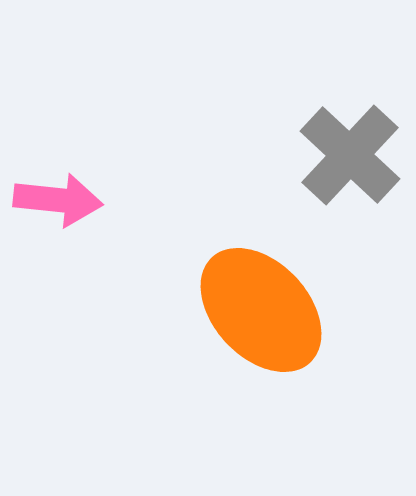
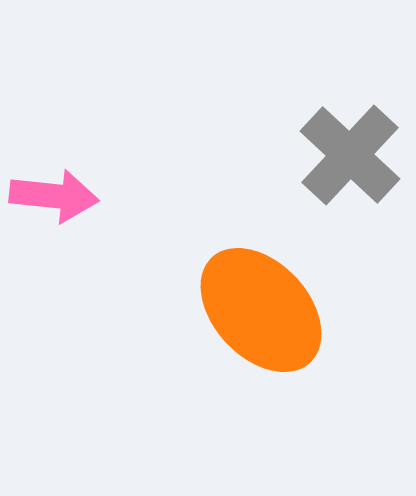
pink arrow: moved 4 px left, 4 px up
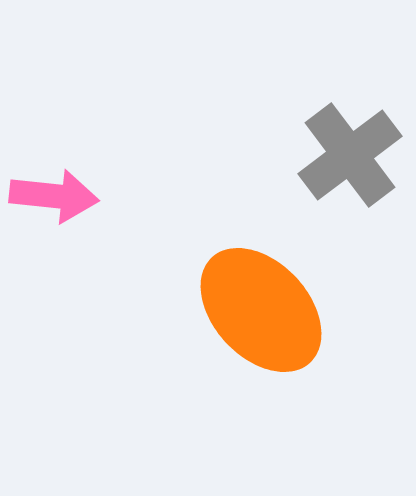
gray cross: rotated 10 degrees clockwise
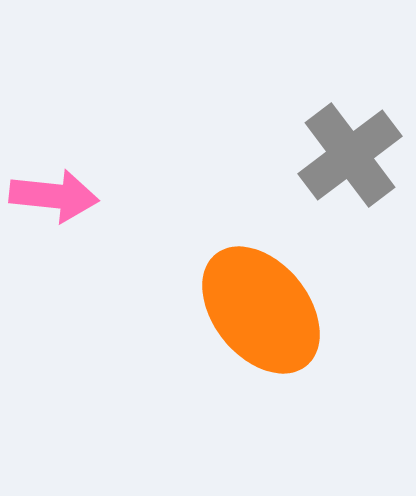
orange ellipse: rotated 4 degrees clockwise
